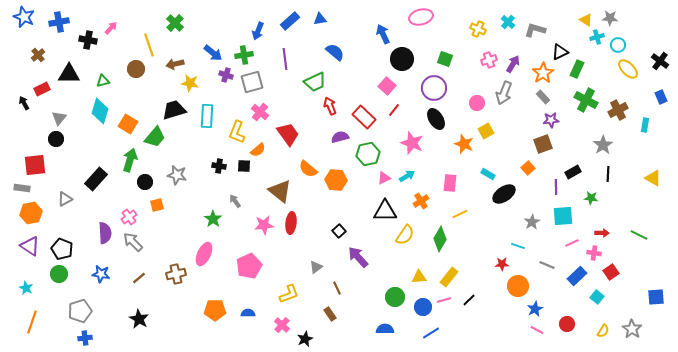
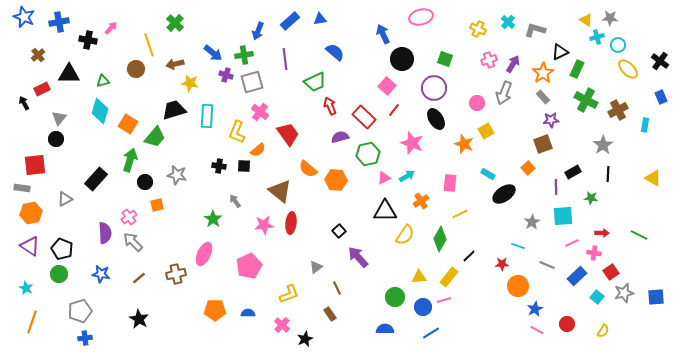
black line at (469, 300): moved 44 px up
gray star at (632, 329): moved 8 px left, 36 px up; rotated 24 degrees clockwise
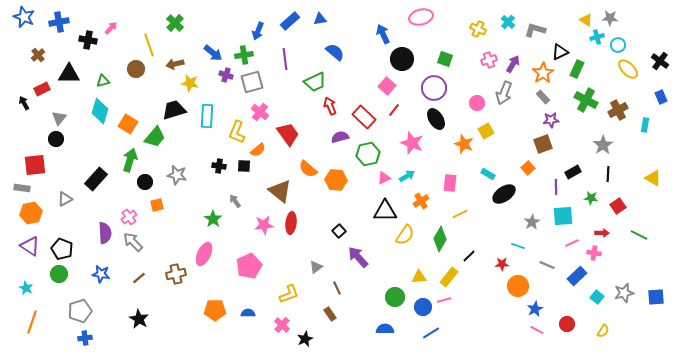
red square at (611, 272): moved 7 px right, 66 px up
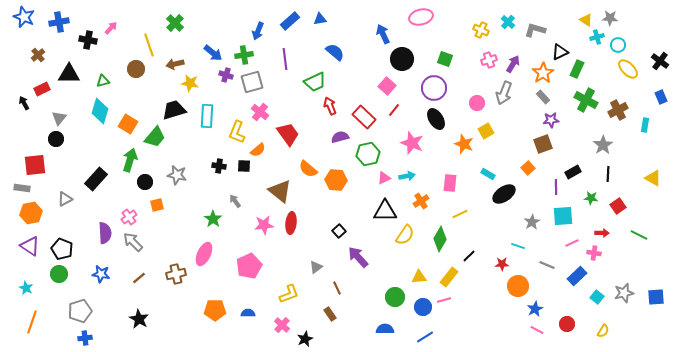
yellow cross at (478, 29): moved 3 px right, 1 px down
cyan arrow at (407, 176): rotated 21 degrees clockwise
blue line at (431, 333): moved 6 px left, 4 px down
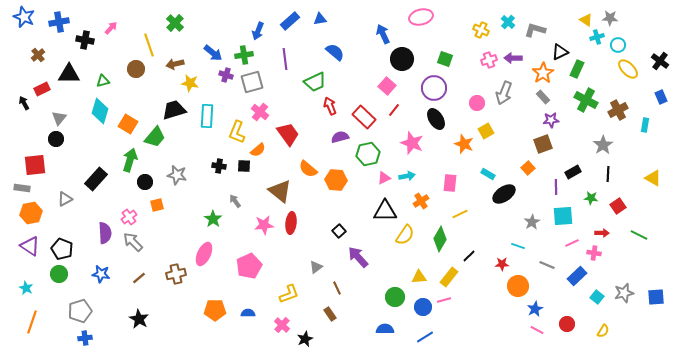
black cross at (88, 40): moved 3 px left
purple arrow at (513, 64): moved 6 px up; rotated 120 degrees counterclockwise
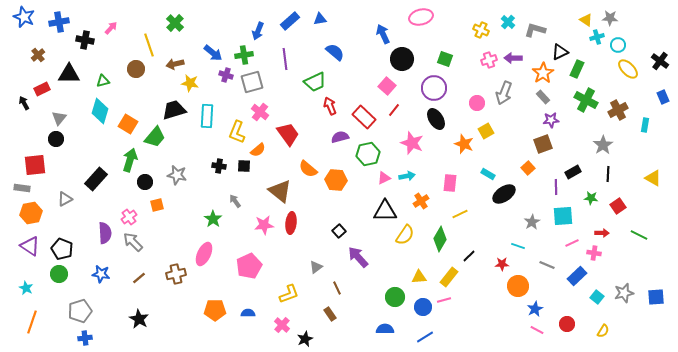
blue rectangle at (661, 97): moved 2 px right
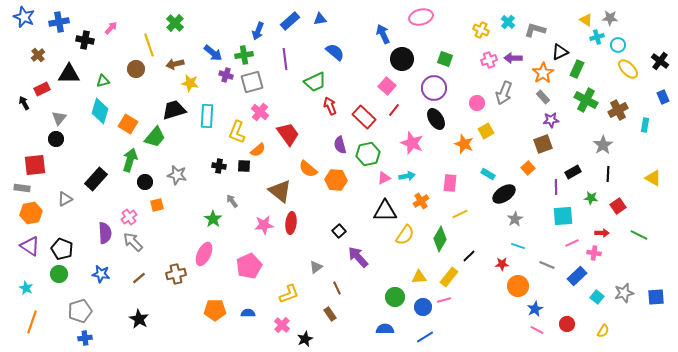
purple semicircle at (340, 137): moved 8 px down; rotated 90 degrees counterclockwise
gray arrow at (235, 201): moved 3 px left
gray star at (532, 222): moved 17 px left, 3 px up
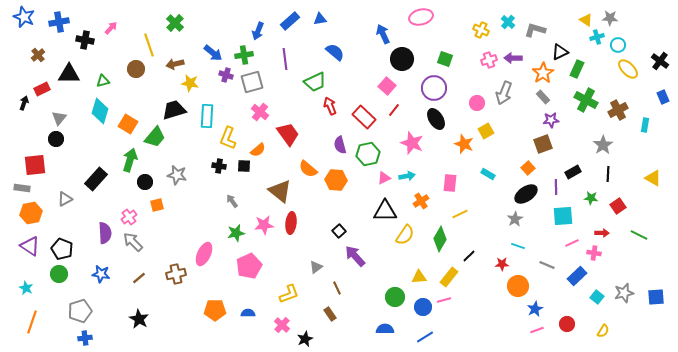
black arrow at (24, 103): rotated 48 degrees clockwise
yellow L-shape at (237, 132): moved 9 px left, 6 px down
black ellipse at (504, 194): moved 22 px right
green star at (213, 219): moved 23 px right, 14 px down; rotated 24 degrees clockwise
purple arrow at (358, 257): moved 3 px left, 1 px up
pink line at (537, 330): rotated 48 degrees counterclockwise
